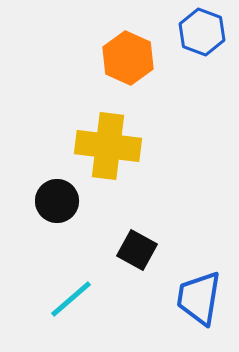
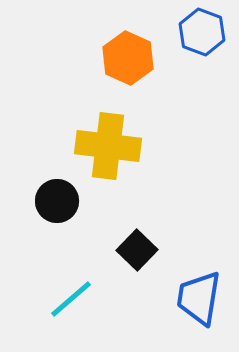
black square: rotated 15 degrees clockwise
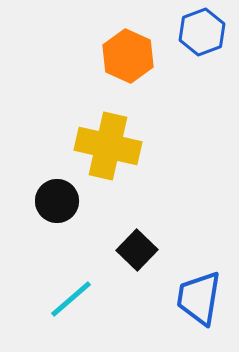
blue hexagon: rotated 18 degrees clockwise
orange hexagon: moved 2 px up
yellow cross: rotated 6 degrees clockwise
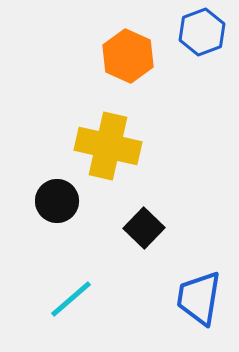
black square: moved 7 px right, 22 px up
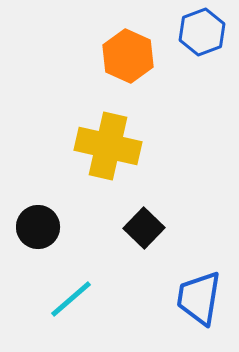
black circle: moved 19 px left, 26 px down
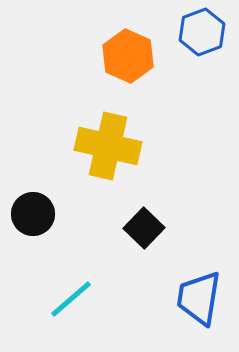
black circle: moved 5 px left, 13 px up
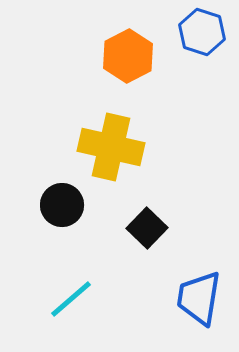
blue hexagon: rotated 21 degrees counterclockwise
orange hexagon: rotated 9 degrees clockwise
yellow cross: moved 3 px right, 1 px down
black circle: moved 29 px right, 9 px up
black square: moved 3 px right
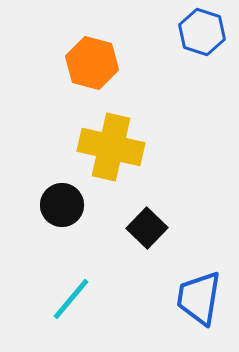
orange hexagon: moved 36 px left, 7 px down; rotated 18 degrees counterclockwise
cyan line: rotated 9 degrees counterclockwise
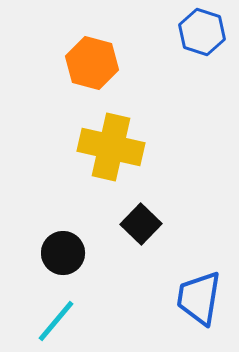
black circle: moved 1 px right, 48 px down
black square: moved 6 px left, 4 px up
cyan line: moved 15 px left, 22 px down
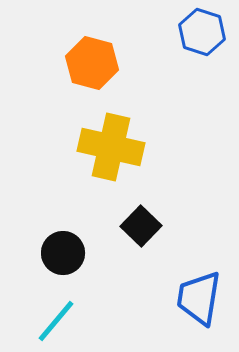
black square: moved 2 px down
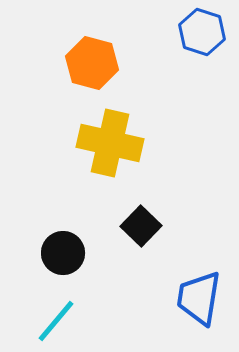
yellow cross: moved 1 px left, 4 px up
